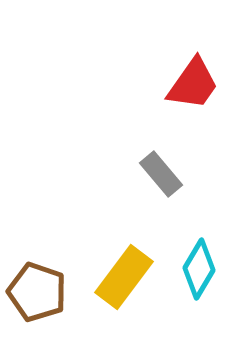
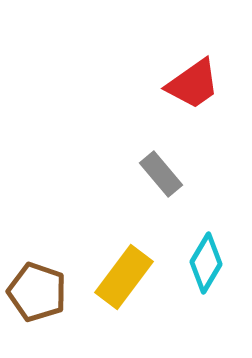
red trapezoid: rotated 20 degrees clockwise
cyan diamond: moved 7 px right, 6 px up
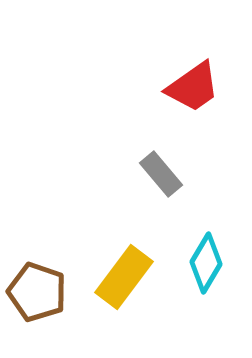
red trapezoid: moved 3 px down
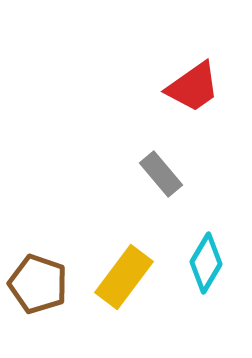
brown pentagon: moved 1 px right, 8 px up
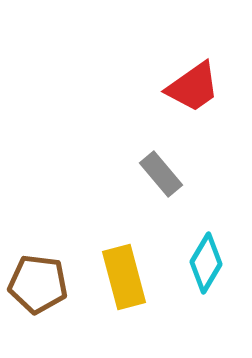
yellow rectangle: rotated 52 degrees counterclockwise
brown pentagon: rotated 12 degrees counterclockwise
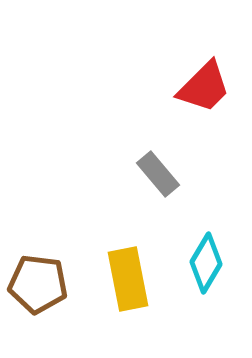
red trapezoid: moved 11 px right; rotated 10 degrees counterclockwise
gray rectangle: moved 3 px left
yellow rectangle: moved 4 px right, 2 px down; rotated 4 degrees clockwise
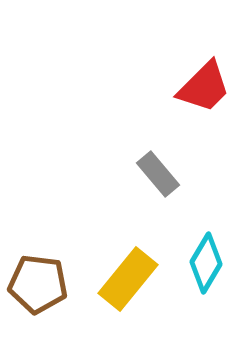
yellow rectangle: rotated 50 degrees clockwise
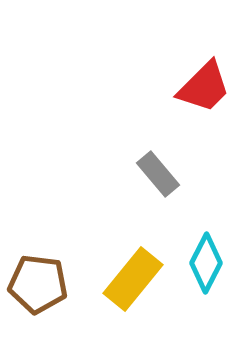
cyan diamond: rotated 4 degrees counterclockwise
yellow rectangle: moved 5 px right
